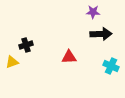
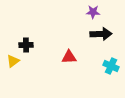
black cross: rotated 16 degrees clockwise
yellow triangle: moved 1 px right, 1 px up; rotated 16 degrees counterclockwise
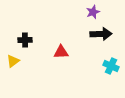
purple star: rotated 24 degrees counterclockwise
black cross: moved 1 px left, 5 px up
red triangle: moved 8 px left, 5 px up
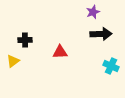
red triangle: moved 1 px left
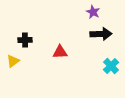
purple star: rotated 24 degrees counterclockwise
cyan cross: rotated 21 degrees clockwise
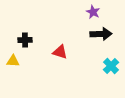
red triangle: rotated 21 degrees clockwise
yellow triangle: rotated 40 degrees clockwise
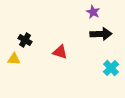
black cross: rotated 32 degrees clockwise
yellow triangle: moved 1 px right, 2 px up
cyan cross: moved 2 px down
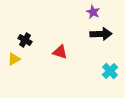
yellow triangle: rotated 32 degrees counterclockwise
cyan cross: moved 1 px left, 3 px down
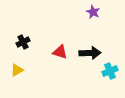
black arrow: moved 11 px left, 19 px down
black cross: moved 2 px left, 2 px down; rotated 32 degrees clockwise
yellow triangle: moved 3 px right, 11 px down
cyan cross: rotated 21 degrees clockwise
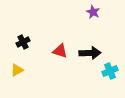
red triangle: moved 1 px up
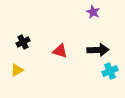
black arrow: moved 8 px right, 3 px up
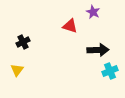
red triangle: moved 10 px right, 25 px up
yellow triangle: rotated 24 degrees counterclockwise
